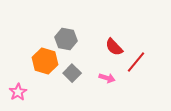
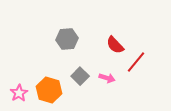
gray hexagon: moved 1 px right; rotated 15 degrees counterclockwise
red semicircle: moved 1 px right, 2 px up
orange hexagon: moved 4 px right, 29 px down
gray square: moved 8 px right, 3 px down
pink star: moved 1 px right, 1 px down
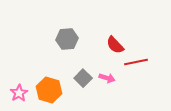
red line: rotated 40 degrees clockwise
gray square: moved 3 px right, 2 px down
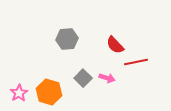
orange hexagon: moved 2 px down
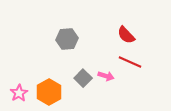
red semicircle: moved 11 px right, 10 px up
red line: moved 6 px left; rotated 35 degrees clockwise
pink arrow: moved 1 px left, 2 px up
orange hexagon: rotated 15 degrees clockwise
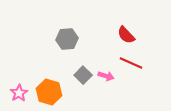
red line: moved 1 px right, 1 px down
gray square: moved 3 px up
orange hexagon: rotated 15 degrees counterclockwise
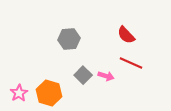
gray hexagon: moved 2 px right
orange hexagon: moved 1 px down
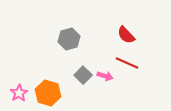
gray hexagon: rotated 10 degrees counterclockwise
red line: moved 4 px left
pink arrow: moved 1 px left
orange hexagon: moved 1 px left
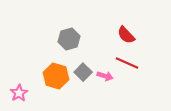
gray square: moved 3 px up
orange hexagon: moved 8 px right, 17 px up
